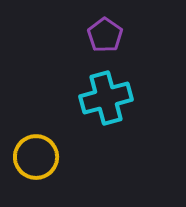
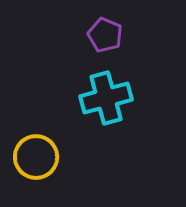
purple pentagon: rotated 12 degrees counterclockwise
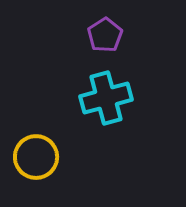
purple pentagon: rotated 16 degrees clockwise
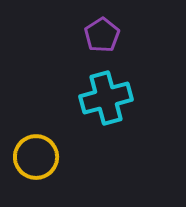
purple pentagon: moved 3 px left
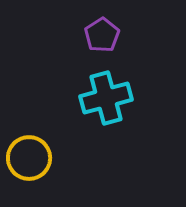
yellow circle: moved 7 px left, 1 px down
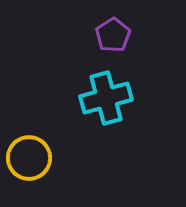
purple pentagon: moved 11 px right
